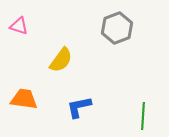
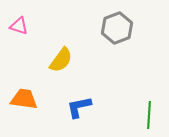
green line: moved 6 px right, 1 px up
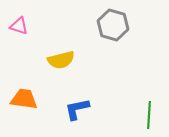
gray hexagon: moved 4 px left, 3 px up; rotated 24 degrees counterclockwise
yellow semicircle: rotated 40 degrees clockwise
blue L-shape: moved 2 px left, 2 px down
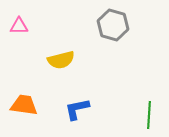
pink triangle: rotated 18 degrees counterclockwise
orange trapezoid: moved 6 px down
